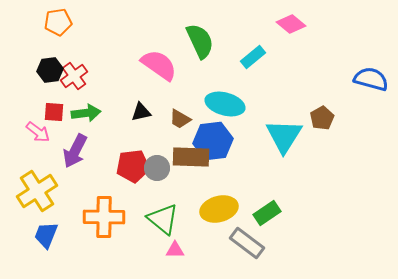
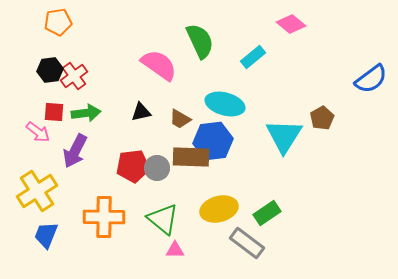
blue semicircle: rotated 128 degrees clockwise
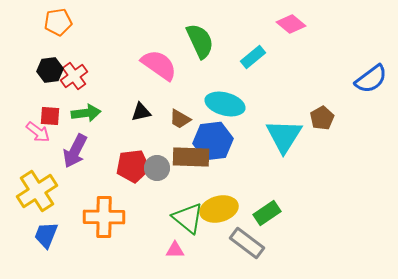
red square: moved 4 px left, 4 px down
green triangle: moved 25 px right, 1 px up
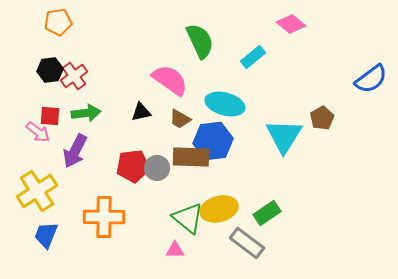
pink semicircle: moved 11 px right, 15 px down
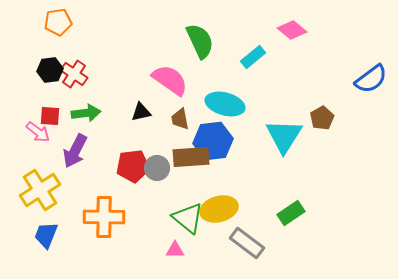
pink diamond: moved 1 px right, 6 px down
red cross: moved 2 px up; rotated 20 degrees counterclockwise
brown trapezoid: rotated 50 degrees clockwise
brown rectangle: rotated 6 degrees counterclockwise
yellow cross: moved 3 px right, 1 px up
green rectangle: moved 24 px right
